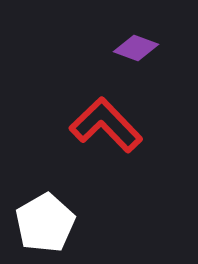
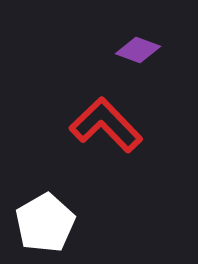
purple diamond: moved 2 px right, 2 px down
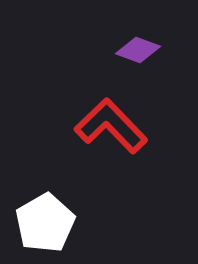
red L-shape: moved 5 px right, 1 px down
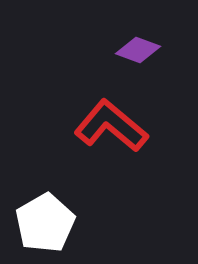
red L-shape: rotated 6 degrees counterclockwise
